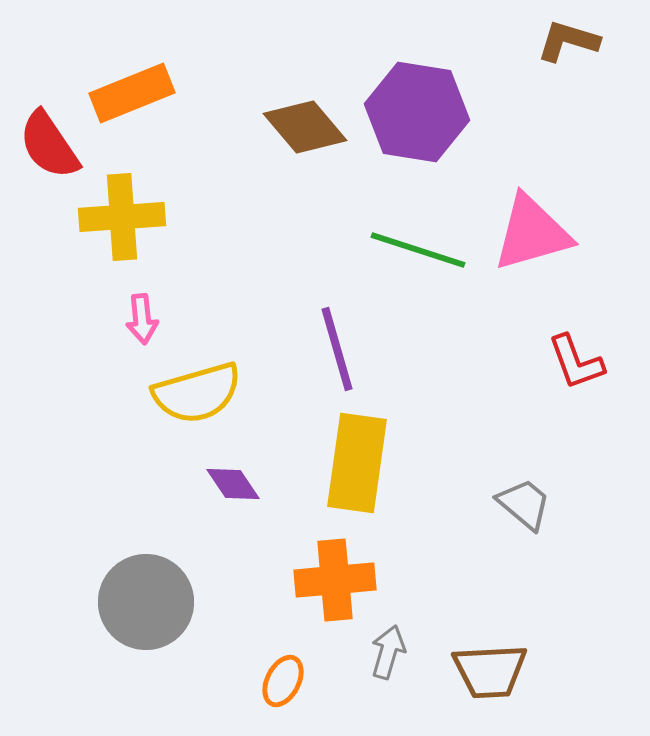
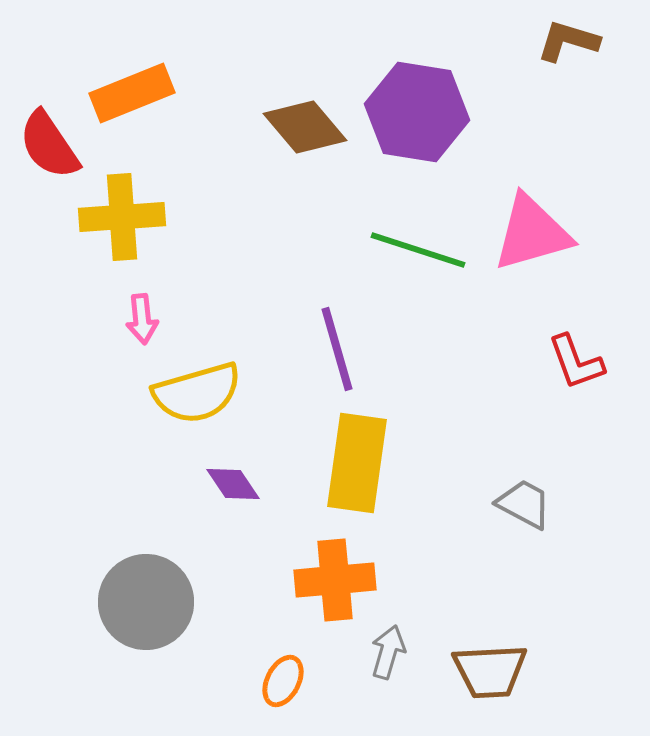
gray trapezoid: rotated 12 degrees counterclockwise
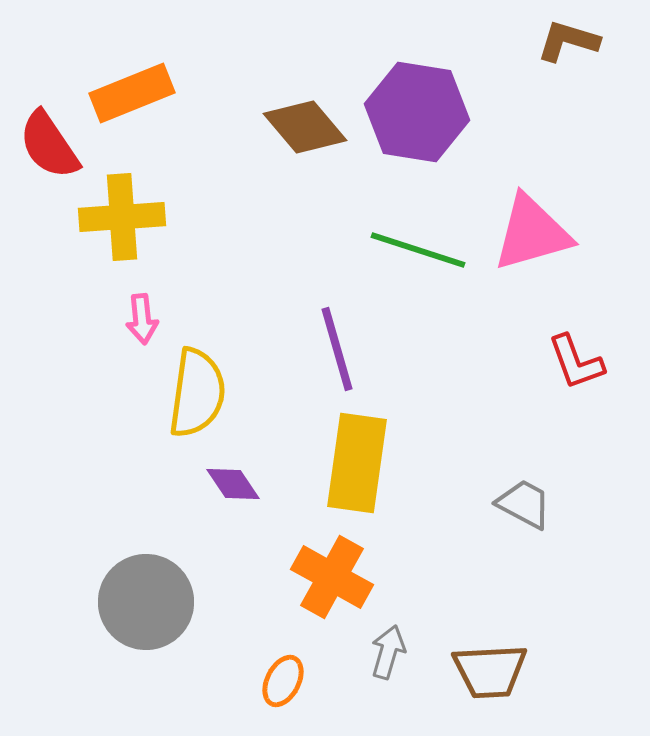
yellow semicircle: rotated 66 degrees counterclockwise
orange cross: moved 3 px left, 3 px up; rotated 34 degrees clockwise
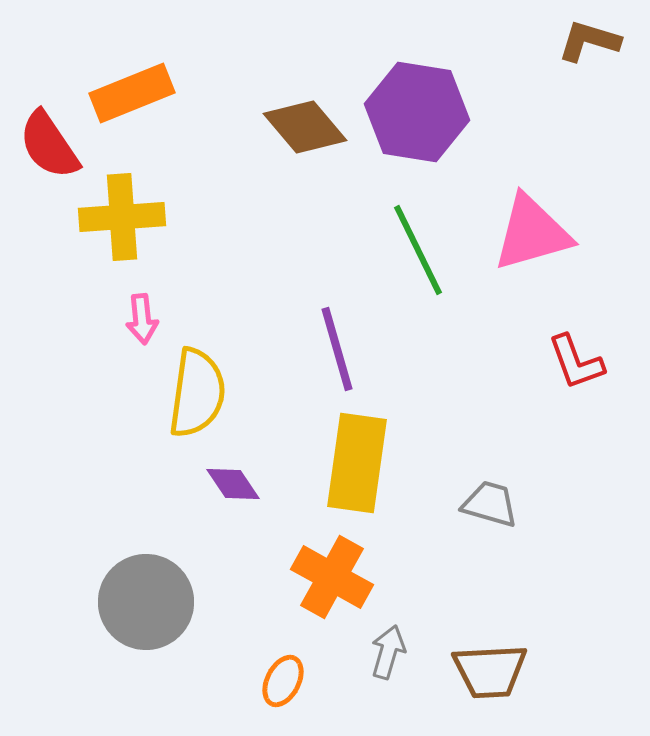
brown L-shape: moved 21 px right
green line: rotated 46 degrees clockwise
gray trapezoid: moved 34 px left; rotated 12 degrees counterclockwise
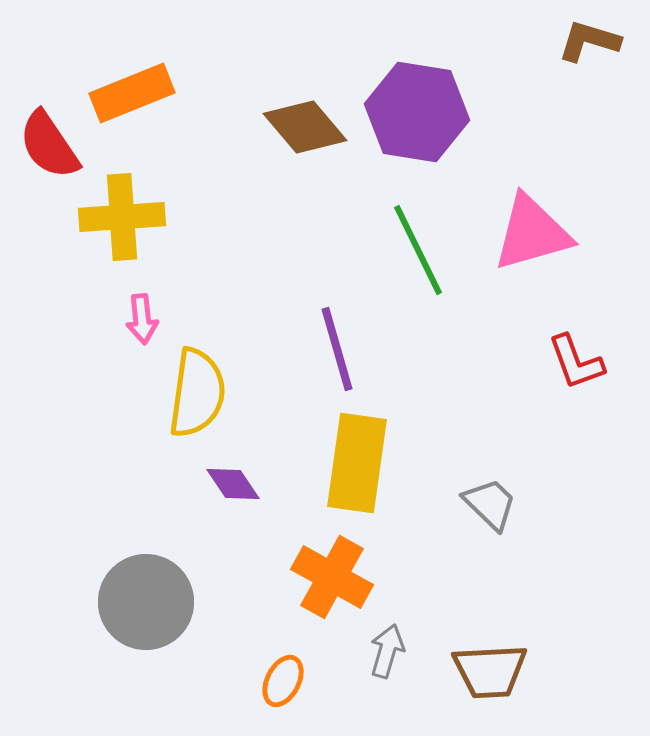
gray trapezoid: rotated 28 degrees clockwise
gray arrow: moved 1 px left, 1 px up
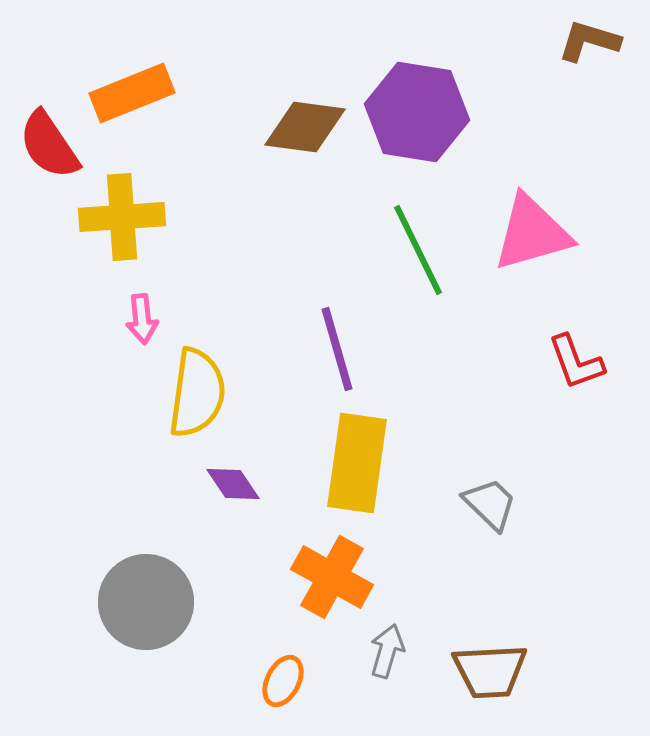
brown diamond: rotated 42 degrees counterclockwise
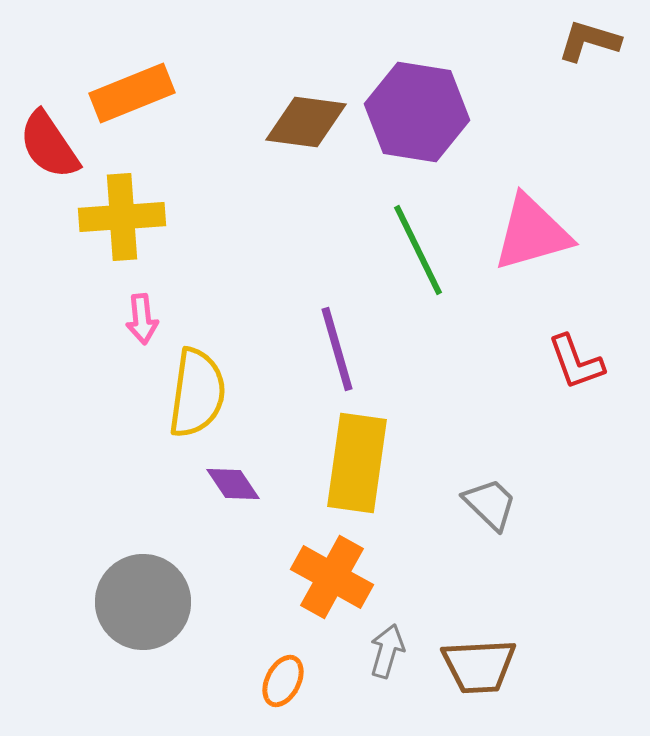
brown diamond: moved 1 px right, 5 px up
gray circle: moved 3 px left
brown trapezoid: moved 11 px left, 5 px up
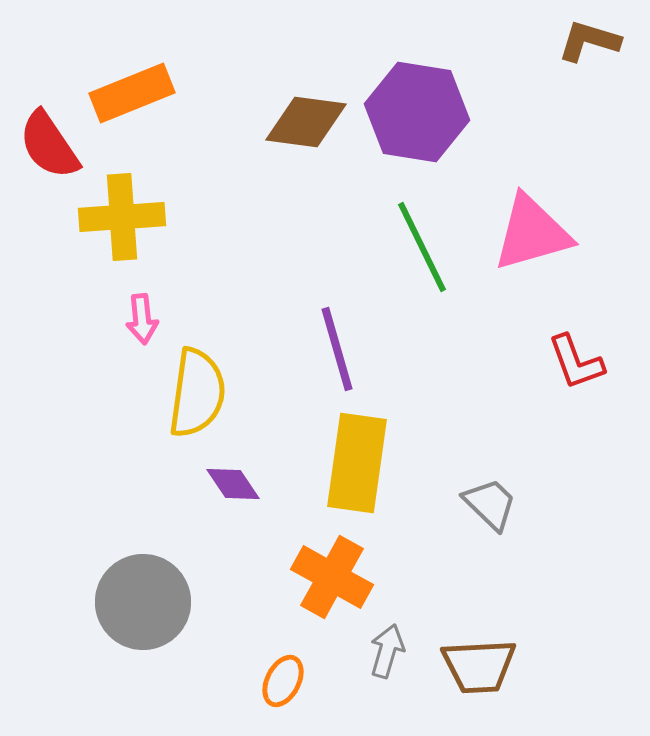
green line: moved 4 px right, 3 px up
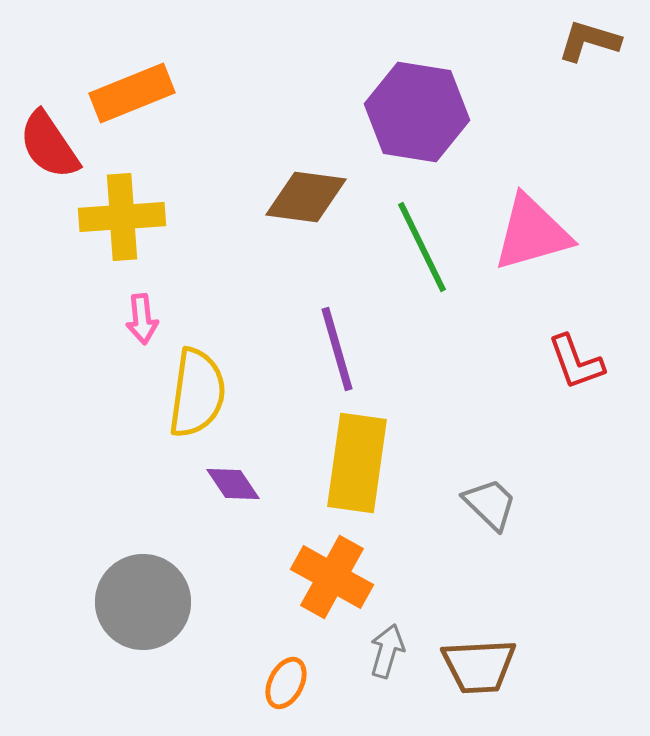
brown diamond: moved 75 px down
orange ellipse: moved 3 px right, 2 px down
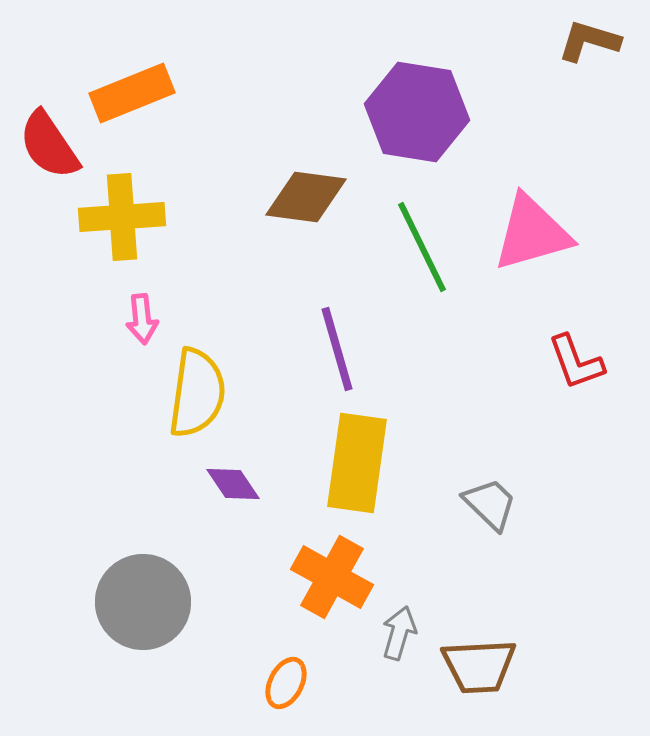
gray arrow: moved 12 px right, 18 px up
